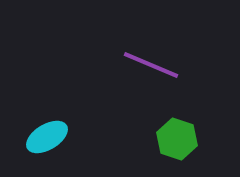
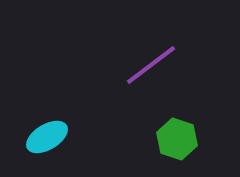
purple line: rotated 60 degrees counterclockwise
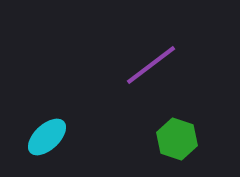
cyan ellipse: rotated 12 degrees counterclockwise
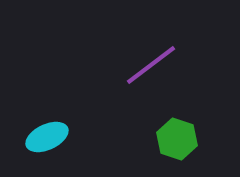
cyan ellipse: rotated 18 degrees clockwise
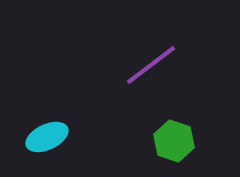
green hexagon: moved 3 px left, 2 px down
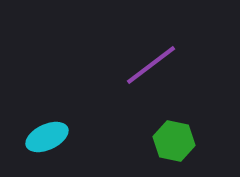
green hexagon: rotated 6 degrees counterclockwise
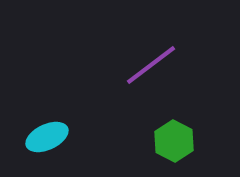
green hexagon: rotated 15 degrees clockwise
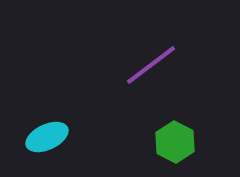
green hexagon: moved 1 px right, 1 px down
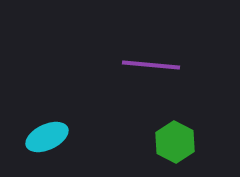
purple line: rotated 42 degrees clockwise
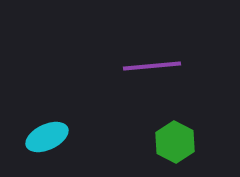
purple line: moved 1 px right, 1 px down; rotated 10 degrees counterclockwise
